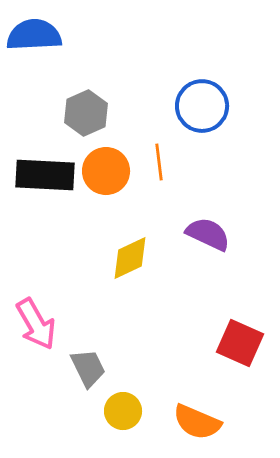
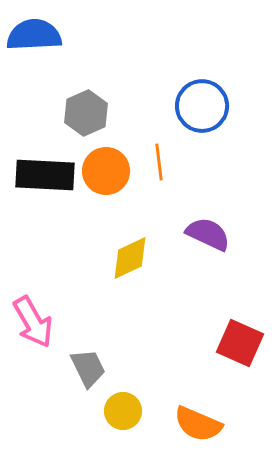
pink arrow: moved 3 px left, 2 px up
orange semicircle: moved 1 px right, 2 px down
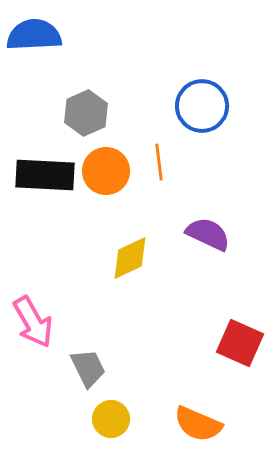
yellow circle: moved 12 px left, 8 px down
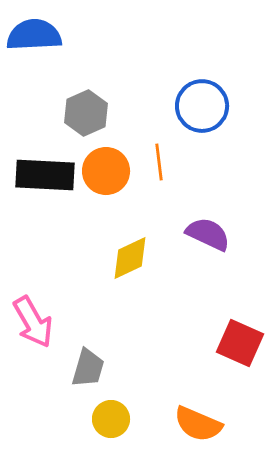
gray trapezoid: rotated 42 degrees clockwise
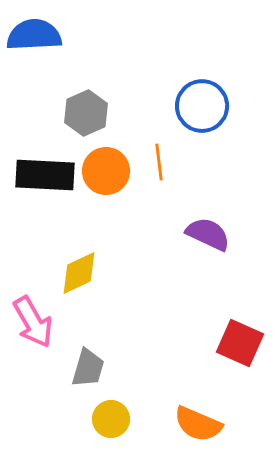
yellow diamond: moved 51 px left, 15 px down
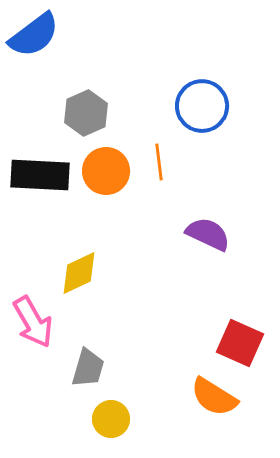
blue semicircle: rotated 146 degrees clockwise
black rectangle: moved 5 px left
orange semicircle: moved 16 px right, 27 px up; rotated 9 degrees clockwise
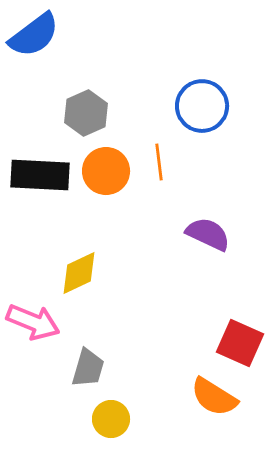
pink arrow: rotated 38 degrees counterclockwise
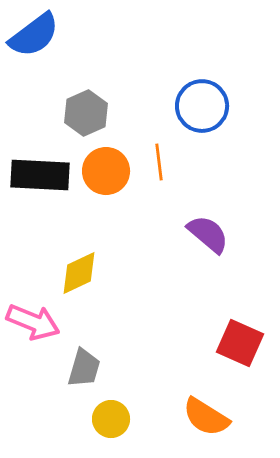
purple semicircle: rotated 15 degrees clockwise
gray trapezoid: moved 4 px left
orange semicircle: moved 8 px left, 20 px down
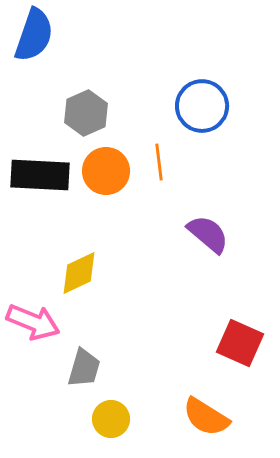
blue semicircle: rotated 34 degrees counterclockwise
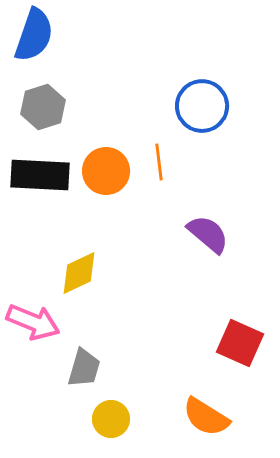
gray hexagon: moved 43 px left, 6 px up; rotated 6 degrees clockwise
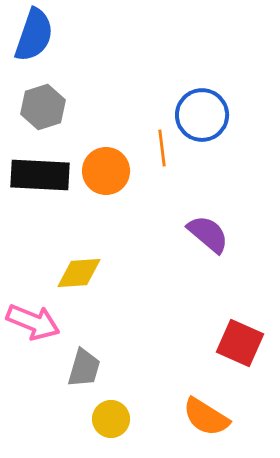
blue circle: moved 9 px down
orange line: moved 3 px right, 14 px up
yellow diamond: rotated 21 degrees clockwise
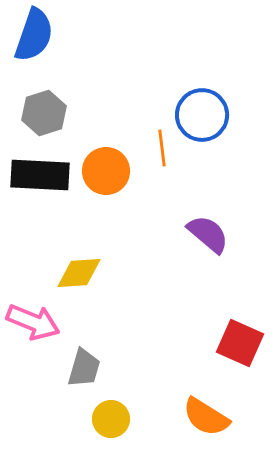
gray hexagon: moved 1 px right, 6 px down
